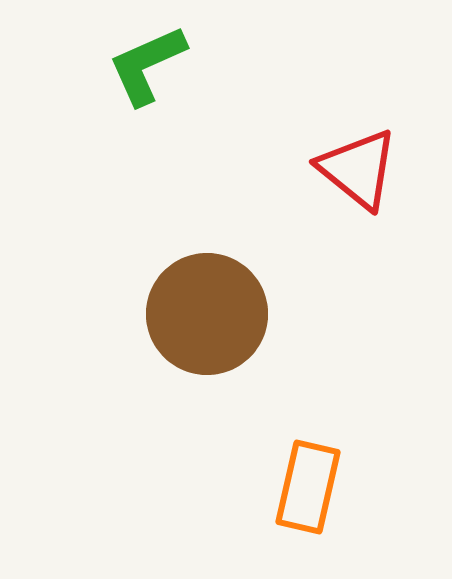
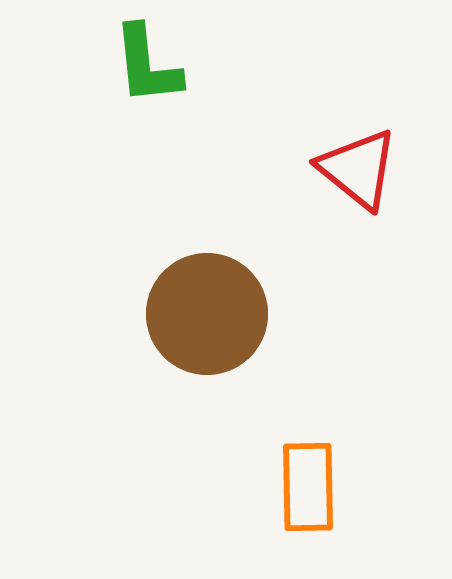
green L-shape: rotated 72 degrees counterclockwise
orange rectangle: rotated 14 degrees counterclockwise
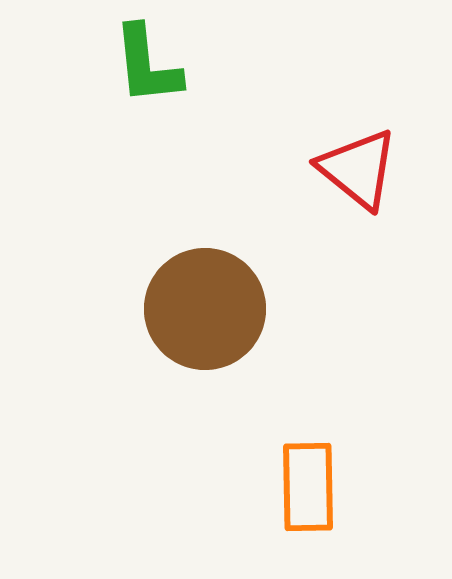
brown circle: moved 2 px left, 5 px up
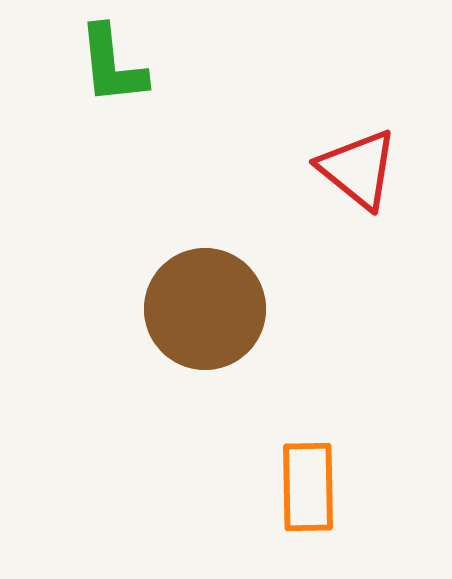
green L-shape: moved 35 px left
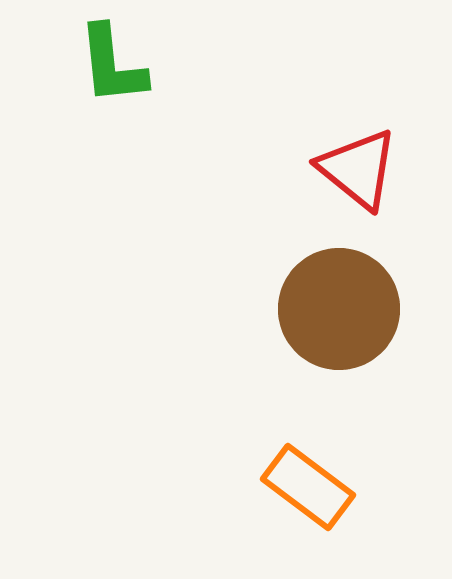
brown circle: moved 134 px right
orange rectangle: rotated 52 degrees counterclockwise
